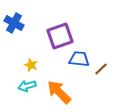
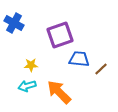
purple square: moved 1 px up
yellow star: rotated 24 degrees counterclockwise
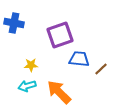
blue cross: rotated 18 degrees counterclockwise
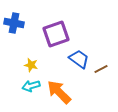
purple square: moved 4 px left, 1 px up
blue trapezoid: rotated 30 degrees clockwise
yellow star: rotated 16 degrees clockwise
brown line: rotated 16 degrees clockwise
cyan arrow: moved 4 px right
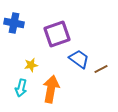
purple square: moved 1 px right
yellow star: rotated 24 degrees counterclockwise
cyan arrow: moved 10 px left, 2 px down; rotated 60 degrees counterclockwise
orange arrow: moved 8 px left, 3 px up; rotated 56 degrees clockwise
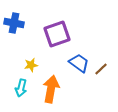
blue trapezoid: moved 4 px down
brown line: rotated 16 degrees counterclockwise
